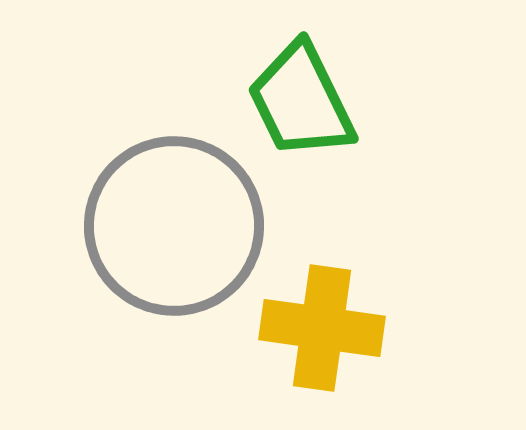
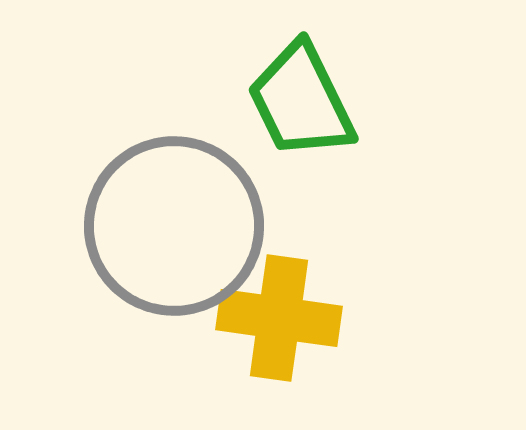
yellow cross: moved 43 px left, 10 px up
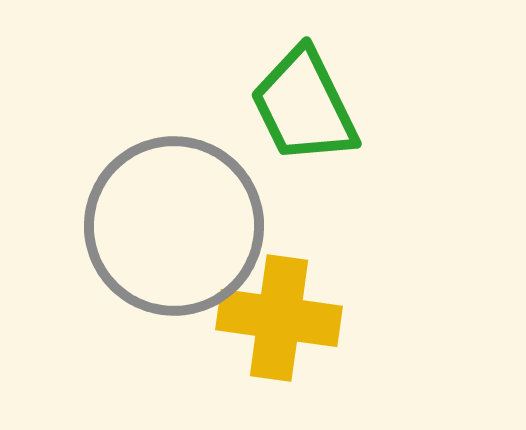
green trapezoid: moved 3 px right, 5 px down
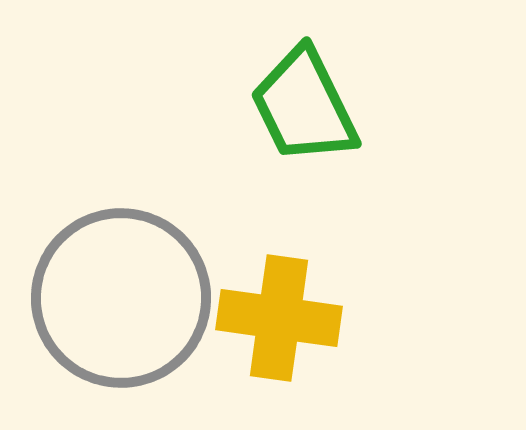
gray circle: moved 53 px left, 72 px down
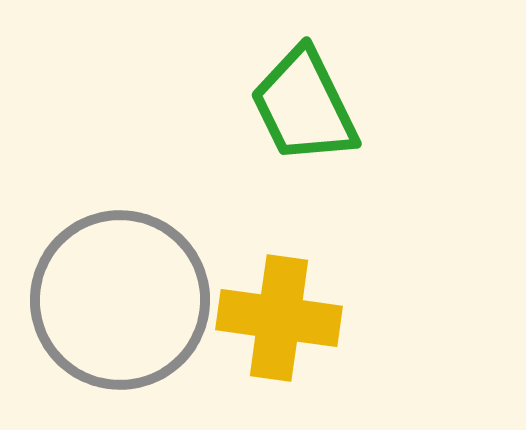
gray circle: moved 1 px left, 2 px down
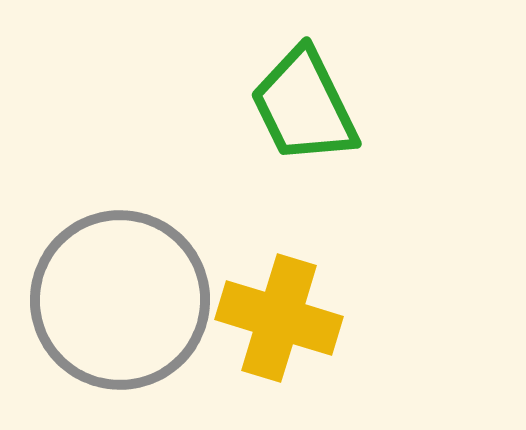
yellow cross: rotated 9 degrees clockwise
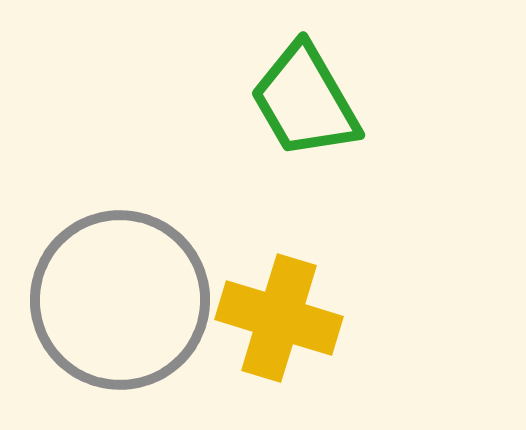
green trapezoid: moved 1 px right, 5 px up; rotated 4 degrees counterclockwise
